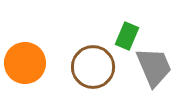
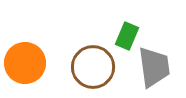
gray trapezoid: rotated 15 degrees clockwise
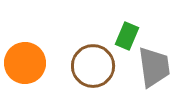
brown circle: moved 1 px up
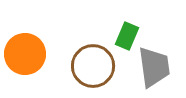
orange circle: moved 9 px up
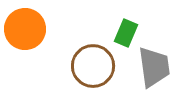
green rectangle: moved 1 px left, 3 px up
orange circle: moved 25 px up
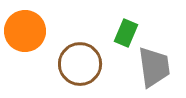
orange circle: moved 2 px down
brown circle: moved 13 px left, 2 px up
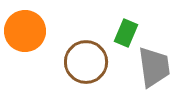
brown circle: moved 6 px right, 2 px up
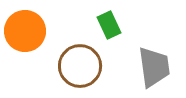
green rectangle: moved 17 px left, 8 px up; rotated 48 degrees counterclockwise
brown circle: moved 6 px left, 4 px down
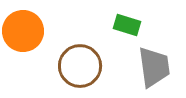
green rectangle: moved 18 px right; rotated 48 degrees counterclockwise
orange circle: moved 2 px left
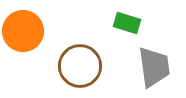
green rectangle: moved 2 px up
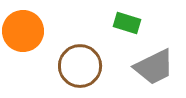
gray trapezoid: rotated 72 degrees clockwise
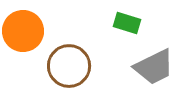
brown circle: moved 11 px left
